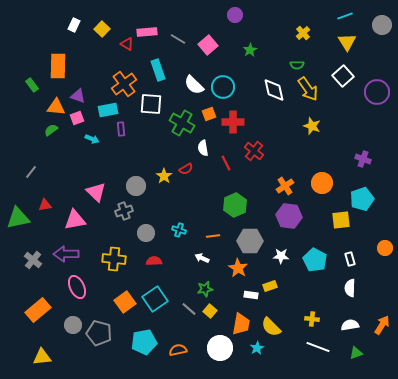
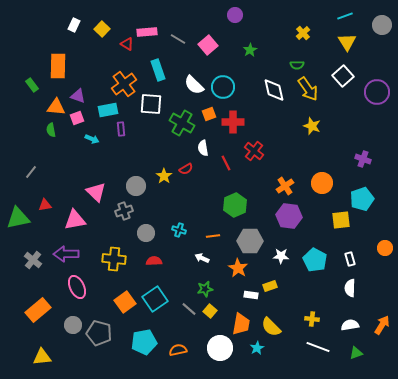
green semicircle at (51, 130): rotated 64 degrees counterclockwise
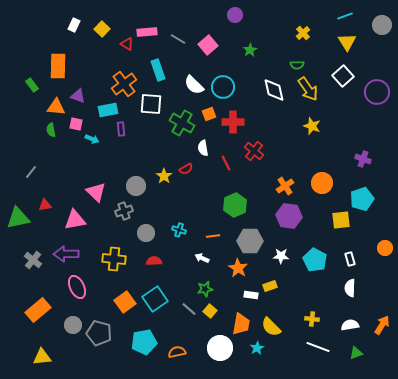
pink square at (77, 118): moved 1 px left, 6 px down; rotated 32 degrees clockwise
orange semicircle at (178, 350): moved 1 px left, 2 px down
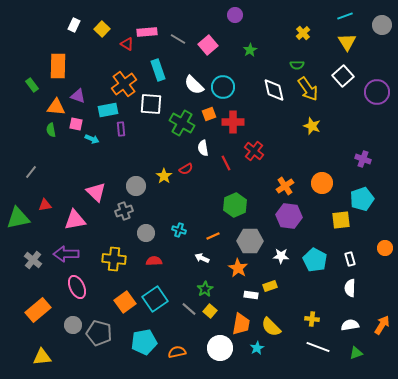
orange line at (213, 236): rotated 16 degrees counterclockwise
green star at (205, 289): rotated 21 degrees counterclockwise
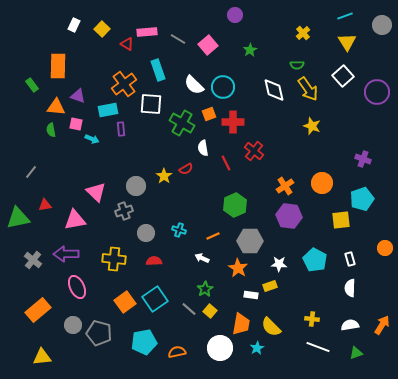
white star at (281, 256): moved 2 px left, 8 px down
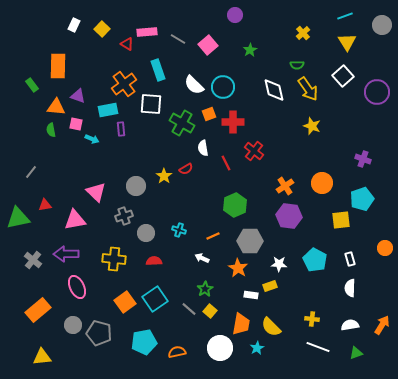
gray cross at (124, 211): moved 5 px down
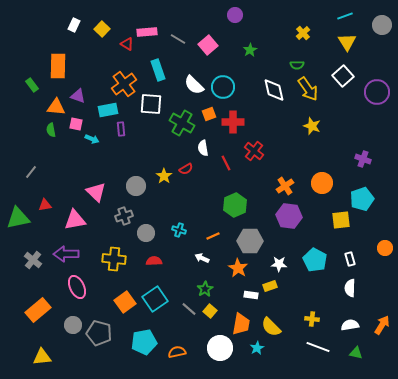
green triangle at (356, 353): rotated 32 degrees clockwise
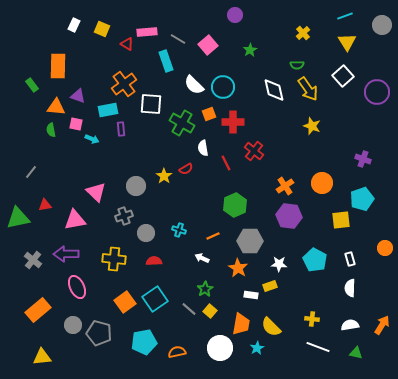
yellow square at (102, 29): rotated 21 degrees counterclockwise
cyan rectangle at (158, 70): moved 8 px right, 9 px up
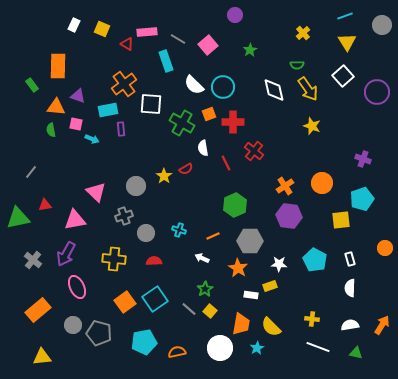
purple arrow at (66, 254): rotated 60 degrees counterclockwise
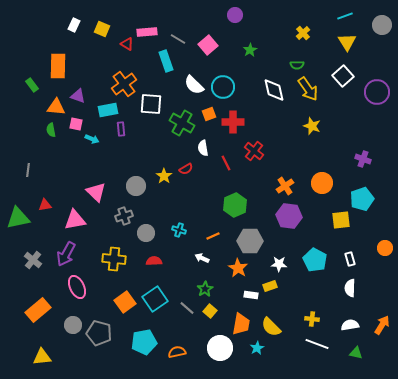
gray line at (31, 172): moved 3 px left, 2 px up; rotated 32 degrees counterclockwise
gray line at (189, 309): moved 2 px left, 1 px up
white line at (318, 347): moved 1 px left, 3 px up
